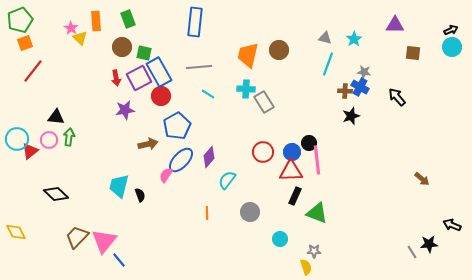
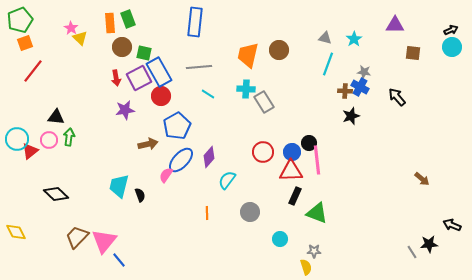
orange rectangle at (96, 21): moved 14 px right, 2 px down
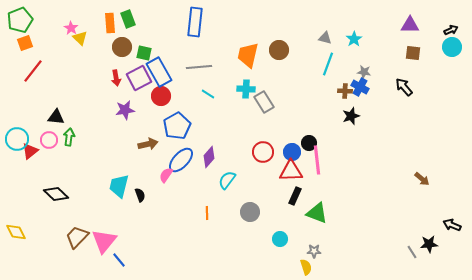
purple triangle at (395, 25): moved 15 px right
black arrow at (397, 97): moved 7 px right, 10 px up
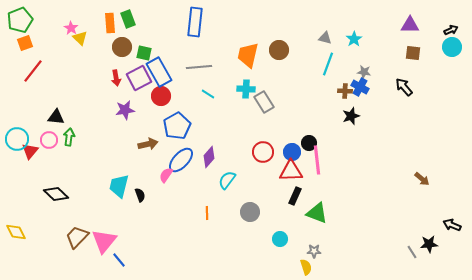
red triangle at (30, 151): rotated 12 degrees counterclockwise
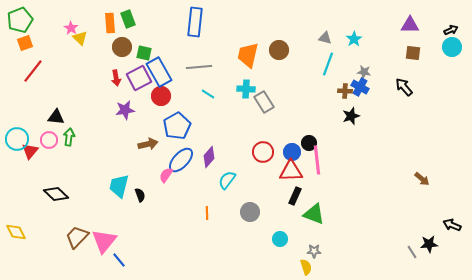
green triangle at (317, 213): moved 3 px left, 1 px down
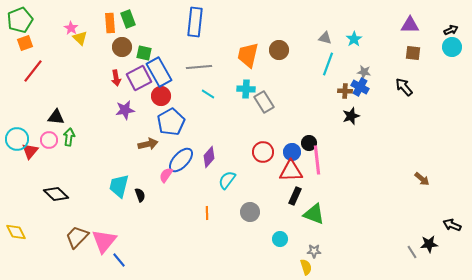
blue pentagon at (177, 126): moved 6 px left, 4 px up
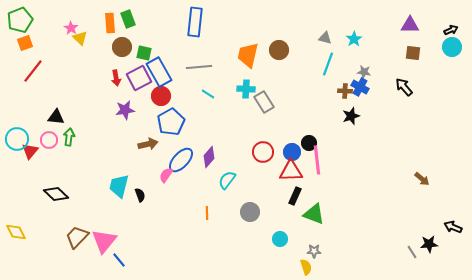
black arrow at (452, 225): moved 1 px right, 2 px down
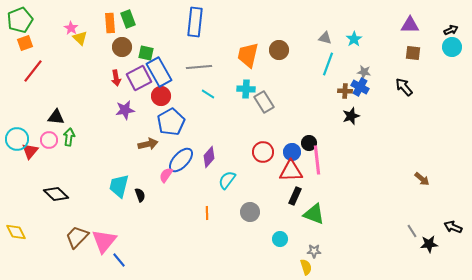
green square at (144, 53): moved 2 px right
gray line at (412, 252): moved 21 px up
